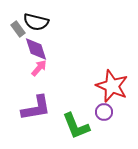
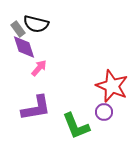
black semicircle: moved 2 px down
purple diamond: moved 12 px left, 2 px up
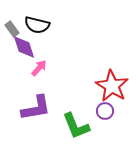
black semicircle: moved 1 px right, 1 px down
gray rectangle: moved 6 px left
red star: rotated 8 degrees clockwise
purple circle: moved 1 px right, 1 px up
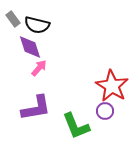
gray rectangle: moved 1 px right, 10 px up
purple diamond: moved 6 px right
